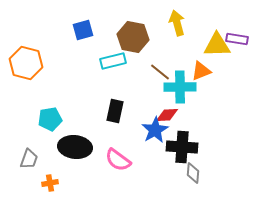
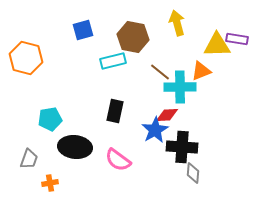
orange hexagon: moved 5 px up
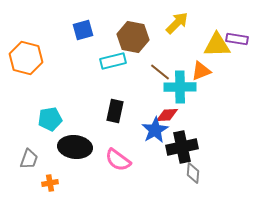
yellow arrow: rotated 60 degrees clockwise
black cross: rotated 16 degrees counterclockwise
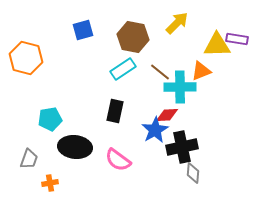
cyan rectangle: moved 10 px right, 8 px down; rotated 20 degrees counterclockwise
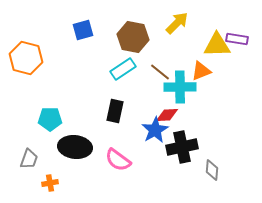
cyan pentagon: rotated 10 degrees clockwise
gray diamond: moved 19 px right, 3 px up
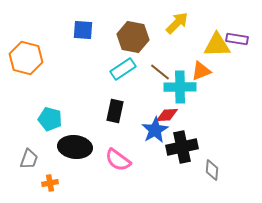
blue square: rotated 20 degrees clockwise
cyan pentagon: rotated 15 degrees clockwise
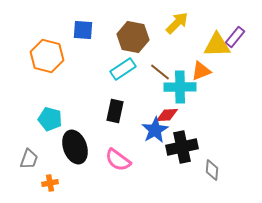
purple rectangle: moved 2 px left, 2 px up; rotated 60 degrees counterclockwise
orange hexagon: moved 21 px right, 2 px up
black ellipse: rotated 64 degrees clockwise
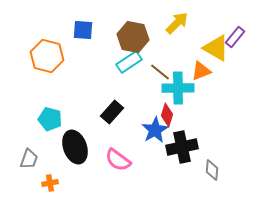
yellow triangle: moved 1 px left, 3 px down; rotated 32 degrees clockwise
cyan rectangle: moved 6 px right, 7 px up
cyan cross: moved 2 px left, 1 px down
black rectangle: moved 3 px left, 1 px down; rotated 30 degrees clockwise
red diamond: rotated 70 degrees counterclockwise
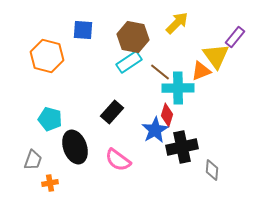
yellow triangle: moved 8 px down; rotated 24 degrees clockwise
gray trapezoid: moved 4 px right, 1 px down
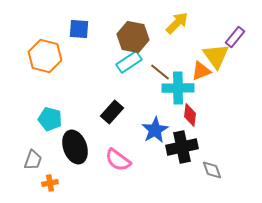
blue square: moved 4 px left, 1 px up
orange hexagon: moved 2 px left
red diamond: moved 23 px right; rotated 10 degrees counterclockwise
gray diamond: rotated 25 degrees counterclockwise
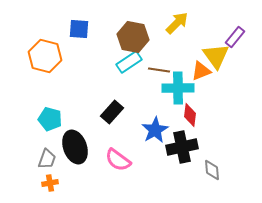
brown line: moved 1 px left, 2 px up; rotated 30 degrees counterclockwise
gray trapezoid: moved 14 px right, 1 px up
gray diamond: rotated 15 degrees clockwise
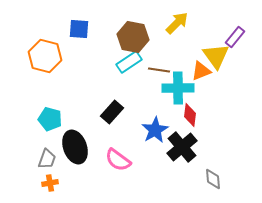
black cross: rotated 28 degrees counterclockwise
gray diamond: moved 1 px right, 9 px down
